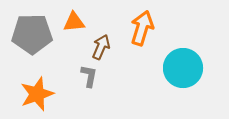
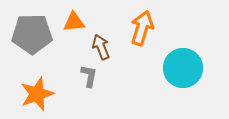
brown arrow: rotated 45 degrees counterclockwise
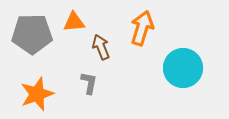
gray L-shape: moved 7 px down
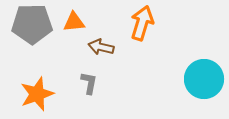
orange arrow: moved 5 px up
gray pentagon: moved 10 px up
brown arrow: rotated 55 degrees counterclockwise
cyan circle: moved 21 px right, 11 px down
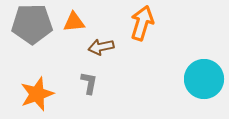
brown arrow: rotated 25 degrees counterclockwise
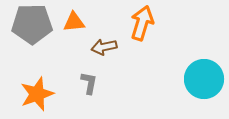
brown arrow: moved 3 px right
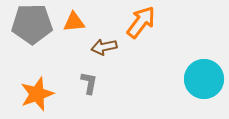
orange arrow: moved 1 px left, 1 px up; rotated 20 degrees clockwise
